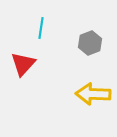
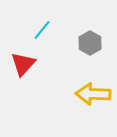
cyan line: moved 1 px right, 2 px down; rotated 30 degrees clockwise
gray hexagon: rotated 10 degrees counterclockwise
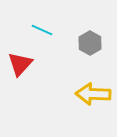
cyan line: rotated 75 degrees clockwise
red triangle: moved 3 px left
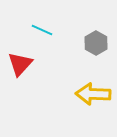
gray hexagon: moved 6 px right
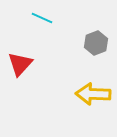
cyan line: moved 12 px up
gray hexagon: rotated 10 degrees clockwise
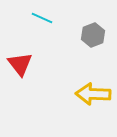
gray hexagon: moved 3 px left, 8 px up
red triangle: rotated 20 degrees counterclockwise
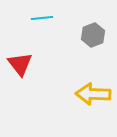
cyan line: rotated 30 degrees counterclockwise
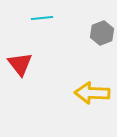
gray hexagon: moved 9 px right, 2 px up
yellow arrow: moved 1 px left, 1 px up
